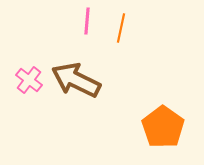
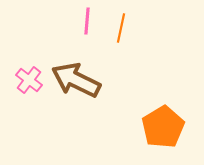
orange pentagon: rotated 6 degrees clockwise
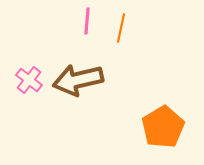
brown arrow: moved 2 px right; rotated 39 degrees counterclockwise
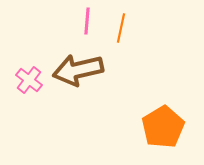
brown arrow: moved 10 px up
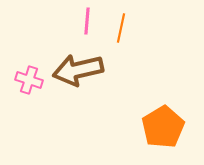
pink cross: rotated 20 degrees counterclockwise
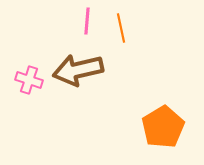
orange line: rotated 24 degrees counterclockwise
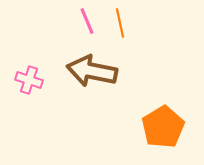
pink line: rotated 28 degrees counterclockwise
orange line: moved 1 px left, 5 px up
brown arrow: moved 14 px right, 1 px down; rotated 24 degrees clockwise
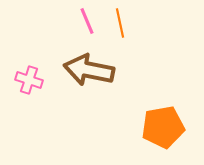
brown arrow: moved 3 px left, 1 px up
orange pentagon: rotated 21 degrees clockwise
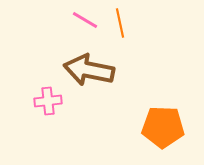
pink line: moved 2 px left, 1 px up; rotated 36 degrees counterclockwise
pink cross: moved 19 px right, 21 px down; rotated 24 degrees counterclockwise
orange pentagon: rotated 12 degrees clockwise
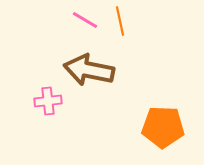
orange line: moved 2 px up
